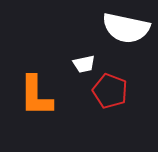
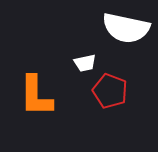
white trapezoid: moved 1 px right, 1 px up
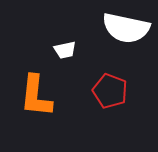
white trapezoid: moved 20 px left, 13 px up
orange L-shape: rotated 6 degrees clockwise
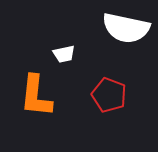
white trapezoid: moved 1 px left, 4 px down
red pentagon: moved 1 px left, 4 px down
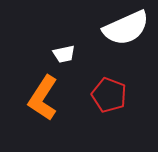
white semicircle: rotated 36 degrees counterclockwise
orange L-shape: moved 7 px right, 2 px down; rotated 27 degrees clockwise
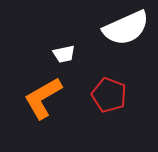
orange L-shape: rotated 27 degrees clockwise
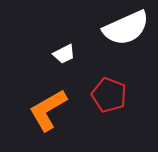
white trapezoid: rotated 15 degrees counterclockwise
orange L-shape: moved 5 px right, 12 px down
